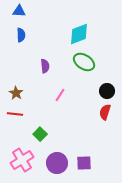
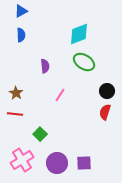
blue triangle: moved 2 px right; rotated 32 degrees counterclockwise
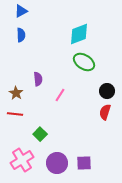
purple semicircle: moved 7 px left, 13 px down
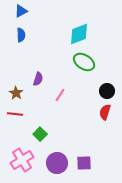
purple semicircle: rotated 24 degrees clockwise
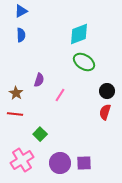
purple semicircle: moved 1 px right, 1 px down
purple circle: moved 3 px right
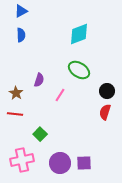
green ellipse: moved 5 px left, 8 px down
pink cross: rotated 20 degrees clockwise
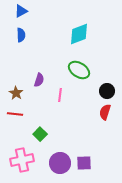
pink line: rotated 24 degrees counterclockwise
